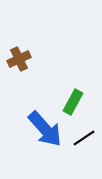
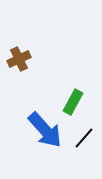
blue arrow: moved 1 px down
black line: rotated 15 degrees counterclockwise
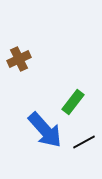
green rectangle: rotated 10 degrees clockwise
black line: moved 4 px down; rotated 20 degrees clockwise
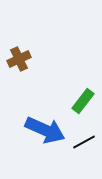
green rectangle: moved 10 px right, 1 px up
blue arrow: rotated 24 degrees counterclockwise
